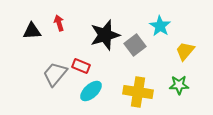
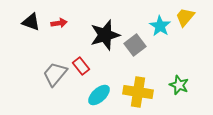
red arrow: rotated 98 degrees clockwise
black triangle: moved 1 px left, 9 px up; rotated 24 degrees clockwise
yellow trapezoid: moved 34 px up
red rectangle: rotated 30 degrees clockwise
green star: rotated 24 degrees clockwise
cyan ellipse: moved 8 px right, 4 px down
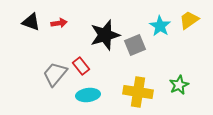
yellow trapezoid: moved 4 px right, 3 px down; rotated 15 degrees clockwise
gray square: rotated 15 degrees clockwise
green star: rotated 24 degrees clockwise
cyan ellipse: moved 11 px left; rotated 35 degrees clockwise
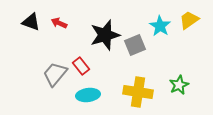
red arrow: rotated 147 degrees counterclockwise
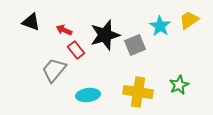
red arrow: moved 5 px right, 7 px down
red rectangle: moved 5 px left, 16 px up
gray trapezoid: moved 1 px left, 4 px up
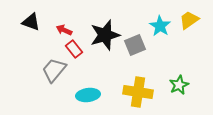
red rectangle: moved 2 px left, 1 px up
